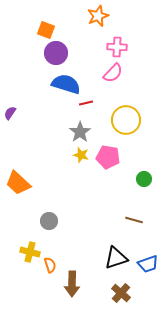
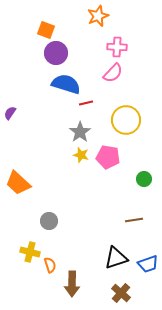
brown line: rotated 24 degrees counterclockwise
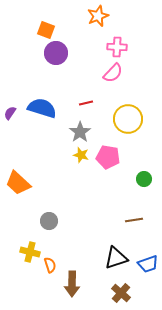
blue semicircle: moved 24 px left, 24 px down
yellow circle: moved 2 px right, 1 px up
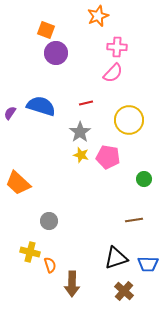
blue semicircle: moved 1 px left, 2 px up
yellow circle: moved 1 px right, 1 px down
blue trapezoid: rotated 20 degrees clockwise
brown cross: moved 3 px right, 2 px up
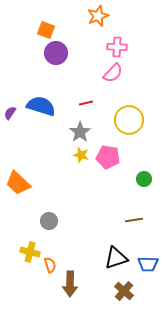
brown arrow: moved 2 px left
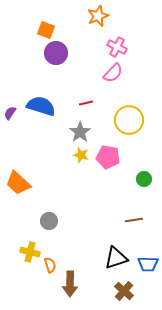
pink cross: rotated 24 degrees clockwise
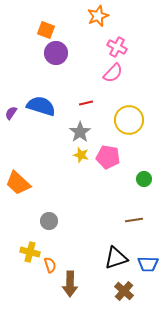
purple semicircle: moved 1 px right
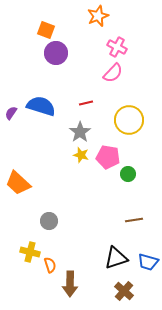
green circle: moved 16 px left, 5 px up
blue trapezoid: moved 2 px up; rotated 15 degrees clockwise
